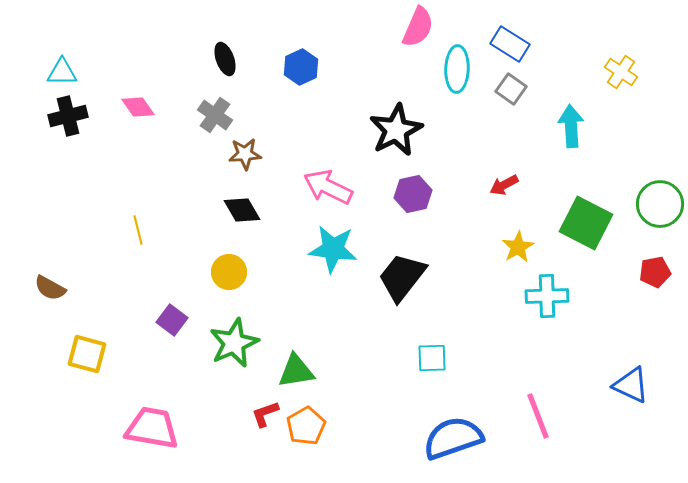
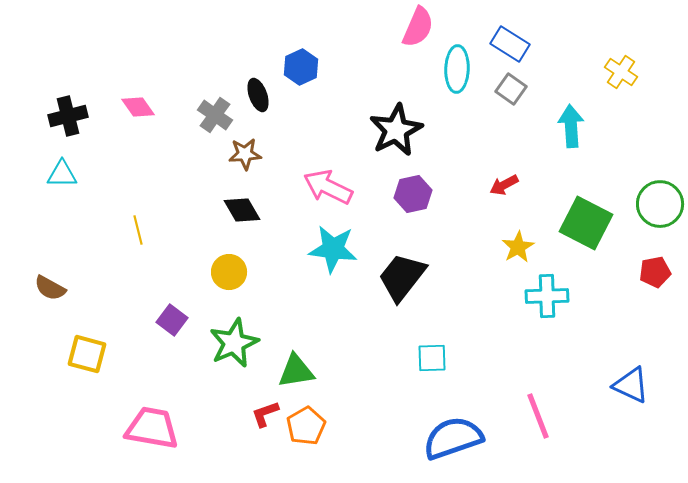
black ellipse: moved 33 px right, 36 px down
cyan triangle: moved 102 px down
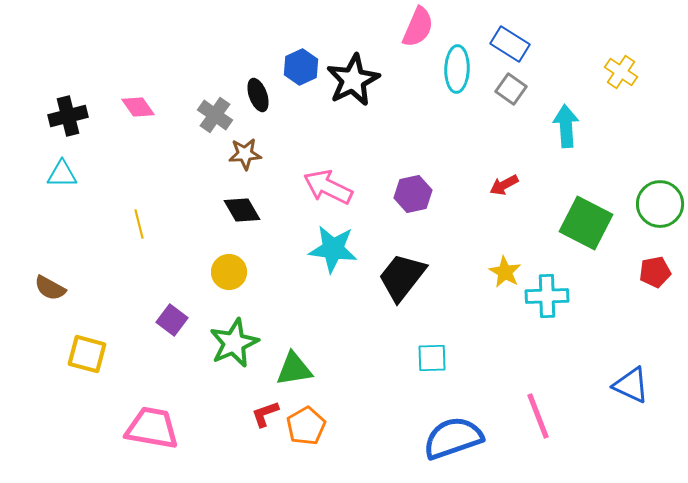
cyan arrow: moved 5 px left
black star: moved 43 px left, 50 px up
yellow line: moved 1 px right, 6 px up
yellow star: moved 13 px left, 25 px down; rotated 12 degrees counterclockwise
green triangle: moved 2 px left, 2 px up
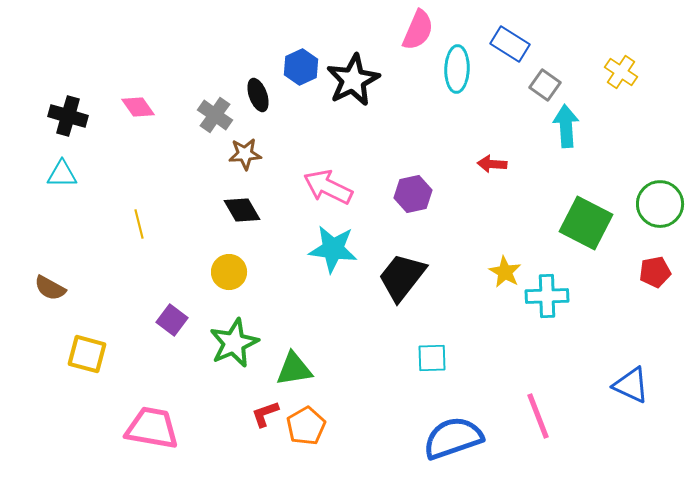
pink semicircle: moved 3 px down
gray square: moved 34 px right, 4 px up
black cross: rotated 30 degrees clockwise
red arrow: moved 12 px left, 21 px up; rotated 32 degrees clockwise
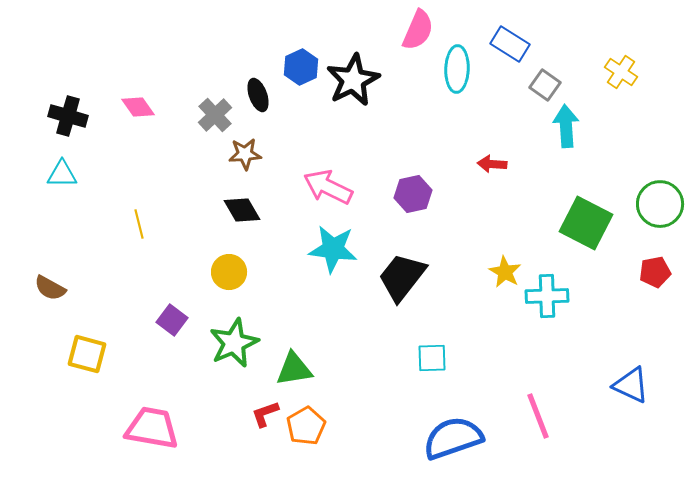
gray cross: rotated 12 degrees clockwise
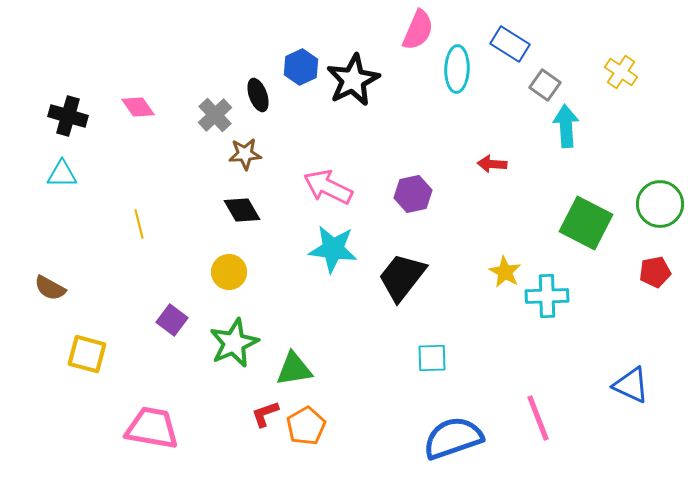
pink line: moved 2 px down
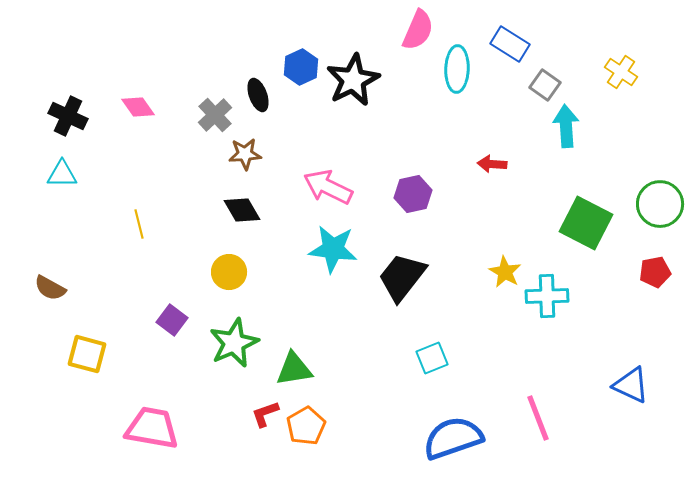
black cross: rotated 9 degrees clockwise
cyan square: rotated 20 degrees counterclockwise
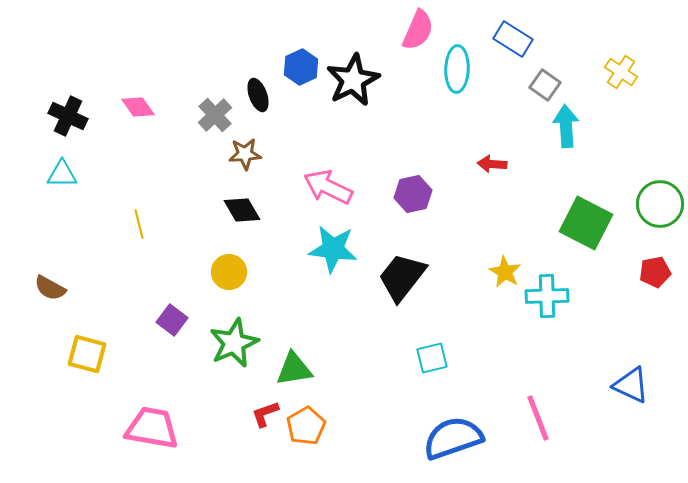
blue rectangle: moved 3 px right, 5 px up
cyan square: rotated 8 degrees clockwise
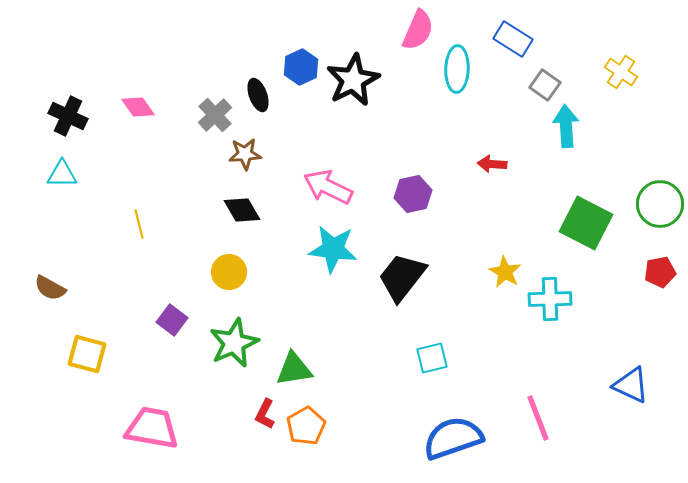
red pentagon: moved 5 px right
cyan cross: moved 3 px right, 3 px down
red L-shape: rotated 44 degrees counterclockwise
